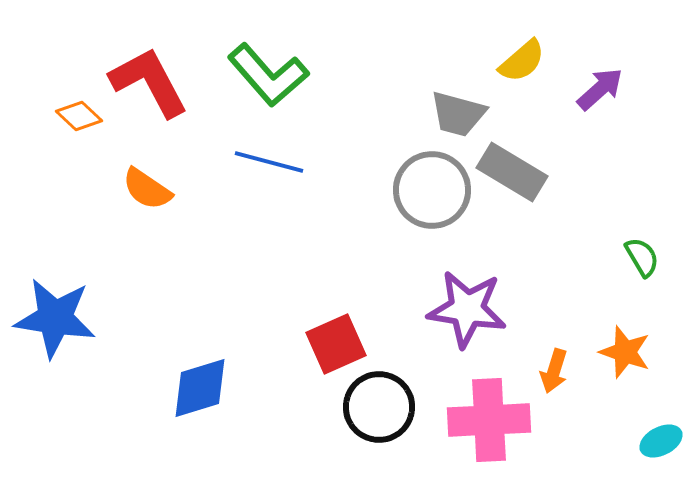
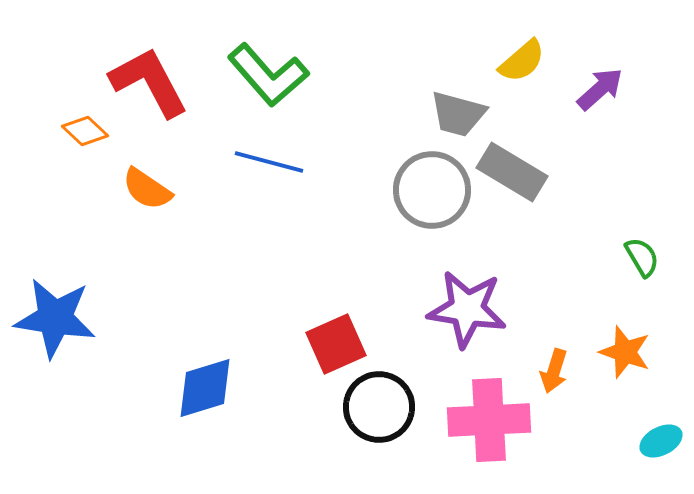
orange diamond: moved 6 px right, 15 px down
blue diamond: moved 5 px right
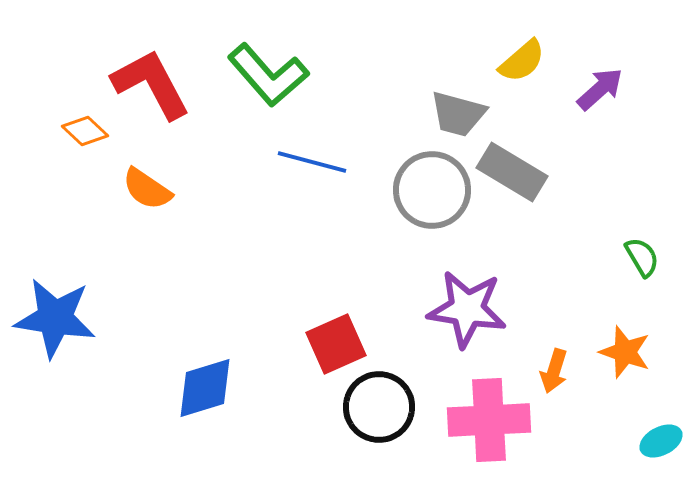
red L-shape: moved 2 px right, 2 px down
blue line: moved 43 px right
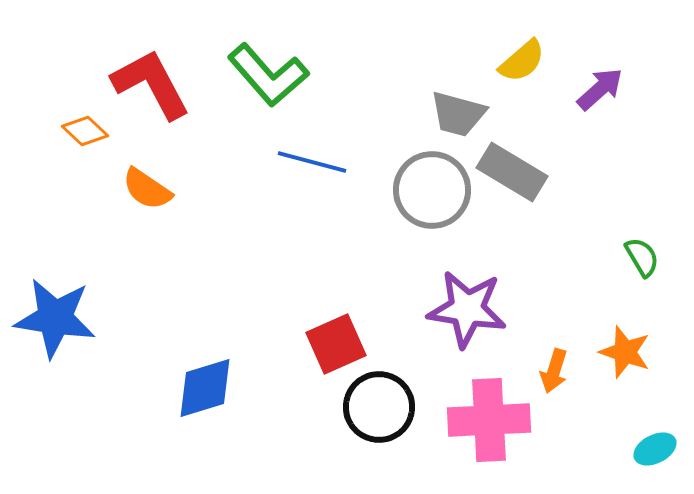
cyan ellipse: moved 6 px left, 8 px down
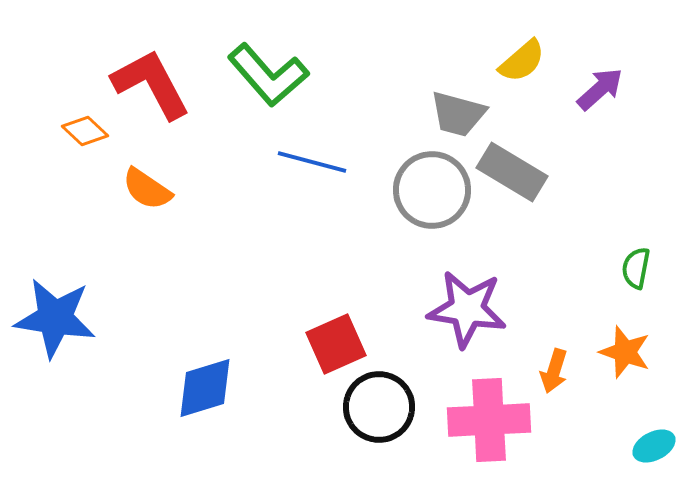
green semicircle: moved 6 px left, 11 px down; rotated 138 degrees counterclockwise
cyan ellipse: moved 1 px left, 3 px up
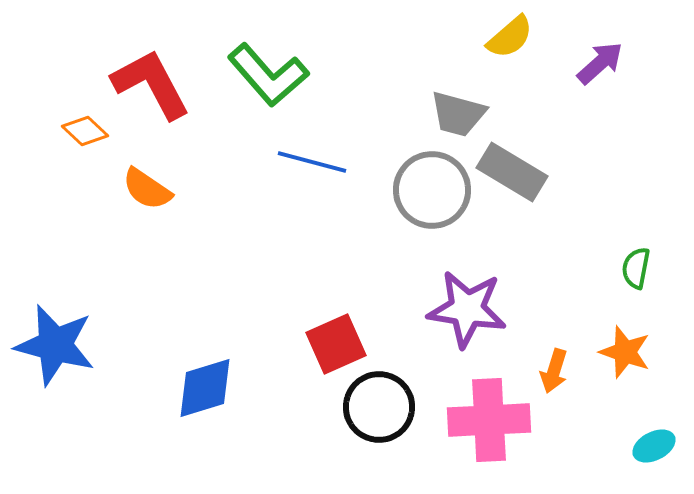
yellow semicircle: moved 12 px left, 24 px up
purple arrow: moved 26 px up
blue star: moved 27 px down; rotated 6 degrees clockwise
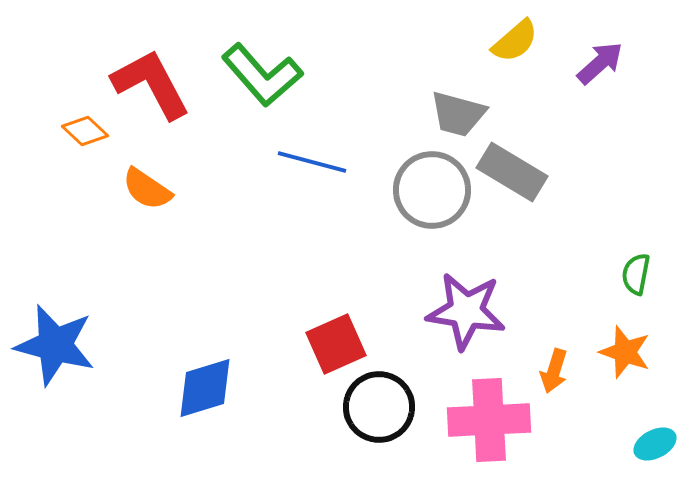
yellow semicircle: moved 5 px right, 4 px down
green L-shape: moved 6 px left
green semicircle: moved 6 px down
purple star: moved 1 px left, 2 px down
cyan ellipse: moved 1 px right, 2 px up
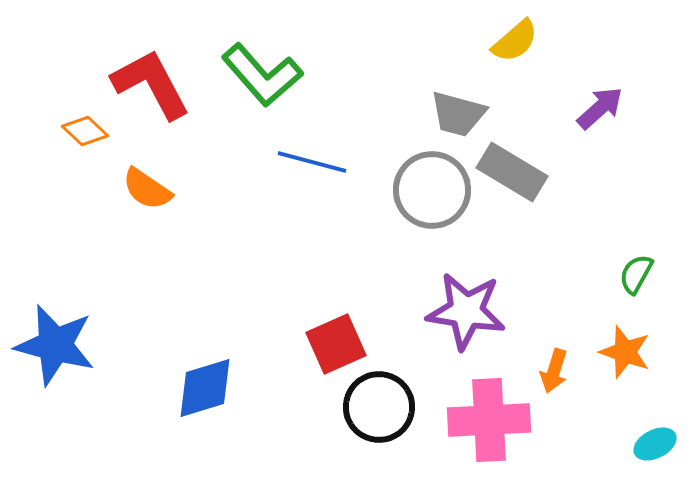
purple arrow: moved 45 px down
green semicircle: rotated 18 degrees clockwise
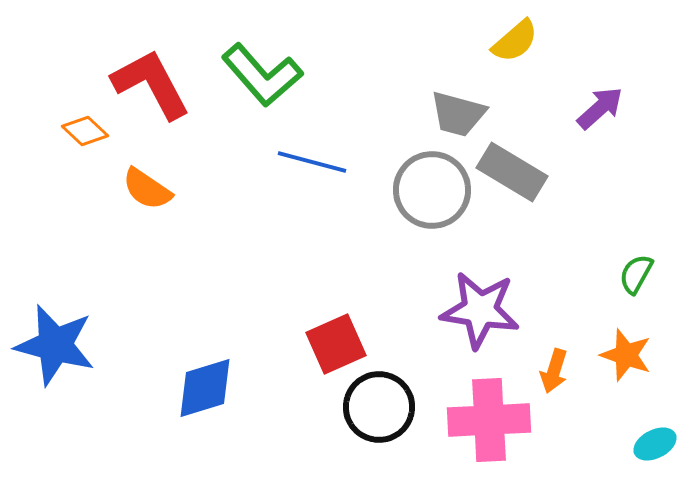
purple star: moved 14 px right, 1 px up
orange star: moved 1 px right, 3 px down
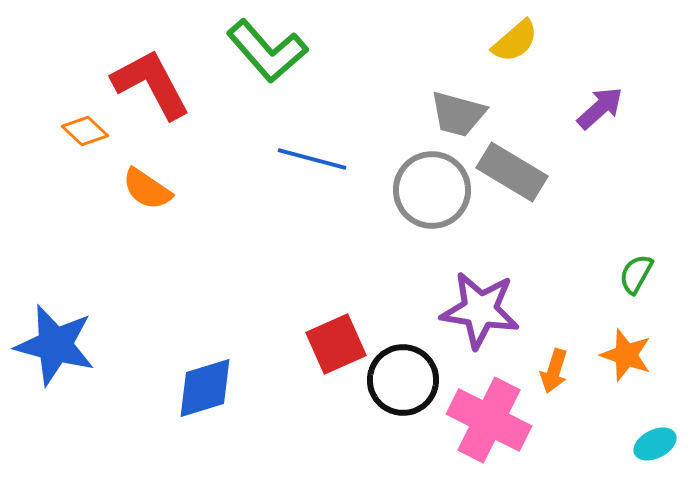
green L-shape: moved 5 px right, 24 px up
blue line: moved 3 px up
black circle: moved 24 px right, 27 px up
pink cross: rotated 30 degrees clockwise
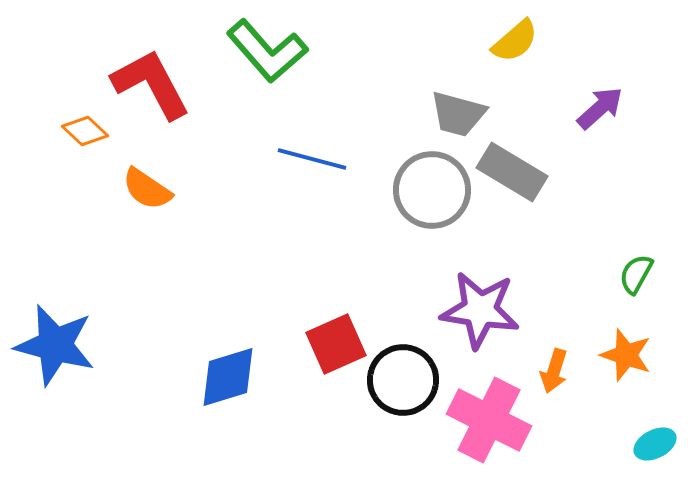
blue diamond: moved 23 px right, 11 px up
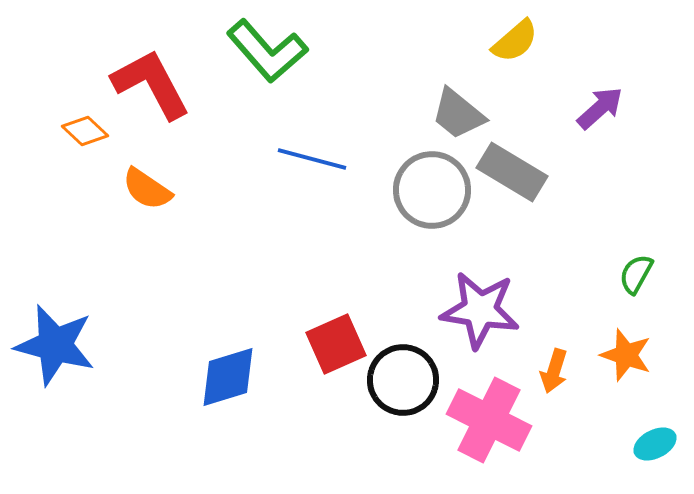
gray trapezoid: rotated 24 degrees clockwise
